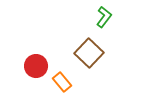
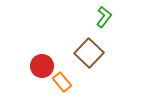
red circle: moved 6 px right
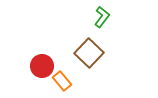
green L-shape: moved 2 px left
orange rectangle: moved 1 px up
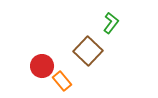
green L-shape: moved 9 px right, 6 px down
brown square: moved 1 px left, 2 px up
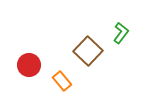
green L-shape: moved 10 px right, 10 px down
red circle: moved 13 px left, 1 px up
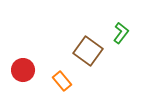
brown square: rotated 8 degrees counterclockwise
red circle: moved 6 px left, 5 px down
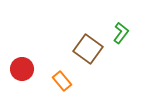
brown square: moved 2 px up
red circle: moved 1 px left, 1 px up
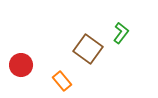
red circle: moved 1 px left, 4 px up
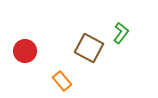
brown square: moved 1 px right, 1 px up; rotated 8 degrees counterclockwise
red circle: moved 4 px right, 14 px up
